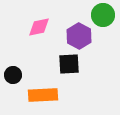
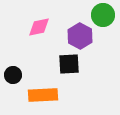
purple hexagon: moved 1 px right
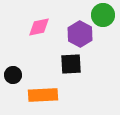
purple hexagon: moved 2 px up
black square: moved 2 px right
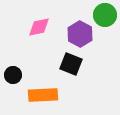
green circle: moved 2 px right
black square: rotated 25 degrees clockwise
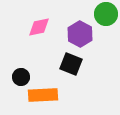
green circle: moved 1 px right, 1 px up
black circle: moved 8 px right, 2 px down
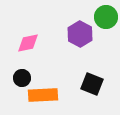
green circle: moved 3 px down
pink diamond: moved 11 px left, 16 px down
black square: moved 21 px right, 20 px down
black circle: moved 1 px right, 1 px down
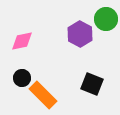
green circle: moved 2 px down
pink diamond: moved 6 px left, 2 px up
orange rectangle: rotated 48 degrees clockwise
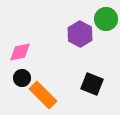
pink diamond: moved 2 px left, 11 px down
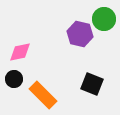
green circle: moved 2 px left
purple hexagon: rotated 15 degrees counterclockwise
black circle: moved 8 px left, 1 px down
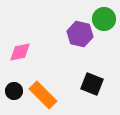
black circle: moved 12 px down
